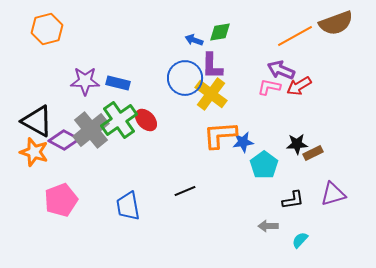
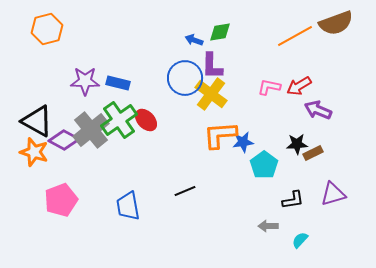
purple arrow: moved 37 px right, 40 px down
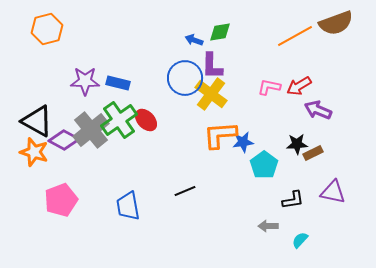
purple triangle: moved 2 px up; rotated 28 degrees clockwise
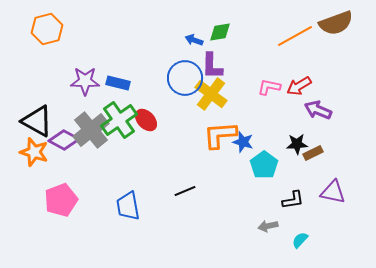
blue star: rotated 25 degrees clockwise
gray arrow: rotated 12 degrees counterclockwise
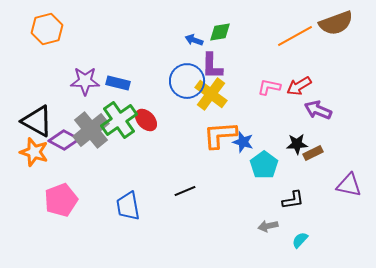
blue circle: moved 2 px right, 3 px down
purple triangle: moved 16 px right, 7 px up
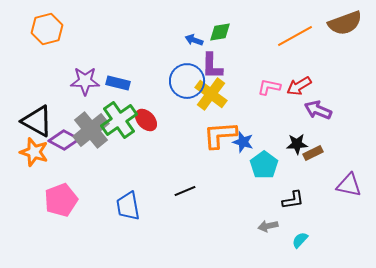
brown semicircle: moved 9 px right
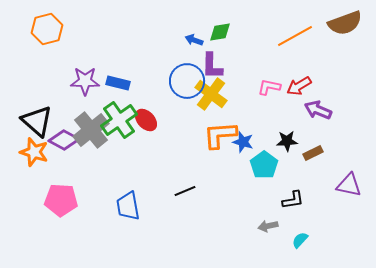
black triangle: rotated 12 degrees clockwise
black star: moved 10 px left, 3 px up
pink pentagon: rotated 24 degrees clockwise
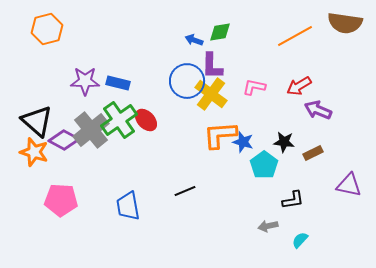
brown semicircle: rotated 28 degrees clockwise
pink L-shape: moved 15 px left
black star: moved 3 px left, 1 px down; rotated 10 degrees clockwise
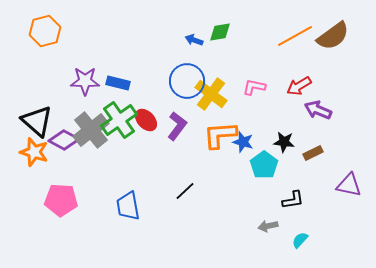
brown semicircle: moved 12 px left, 13 px down; rotated 44 degrees counterclockwise
orange hexagon: moved 2 px left, 2 px down
purple L-shape: moved 35 px left, 60 px down; rotated 144 degrees counterclockwise
black line: rotated 20 degrees counterclockwise
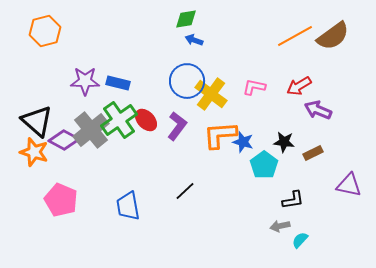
green diamond: moved 34 px left, 13 px up
pink pentagon: rotated 20 degrees clockwise
gray arrow: moved 12 px right
